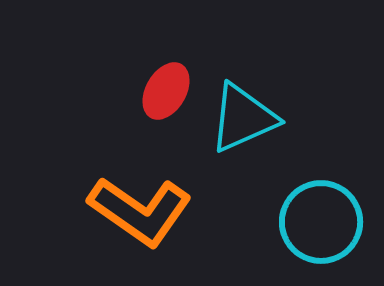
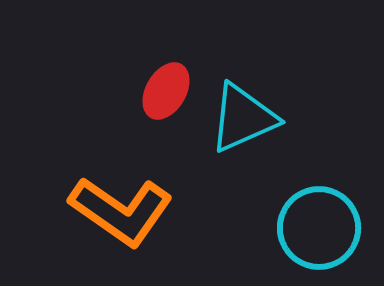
orange L-shape: moved 19 px left
cyan circle: moved 2 px left, 6 px down
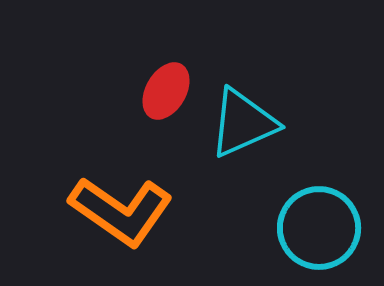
cyan triangle: moved 5 px down
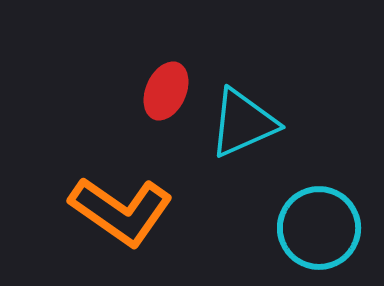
red ellipse: rotated 6 degrees counterclockwise
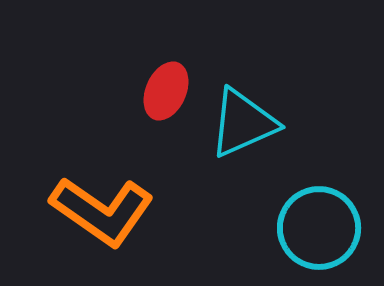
orange L-shape: moved 19 px left
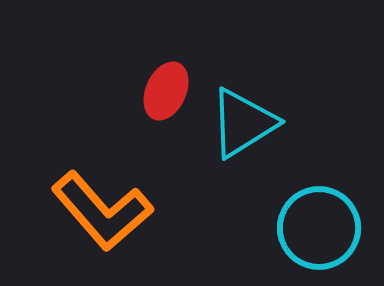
cyan triangle: rotated 8 degrees counterclockwise
orange L-shape: rotated 14 degrees clockwise
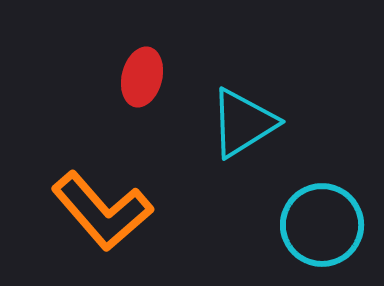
red ellipse: moved 24 px left, 14 px up; rotated 10 degrees counterclockwise
cyan circle: moved 3 px right, 3 px up
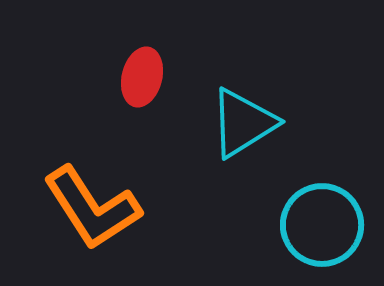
orange L-shape: moved 10 px left, 3 px up; rotated 8 degrees clockwise
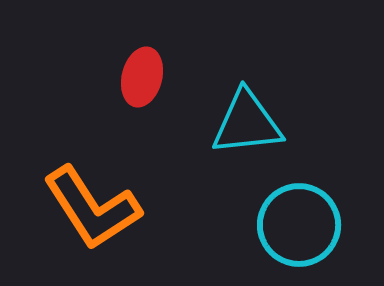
cyan triangle: moved 4 px right; rotated 26 degrees clockwise
cyan circle: moved 23 px left
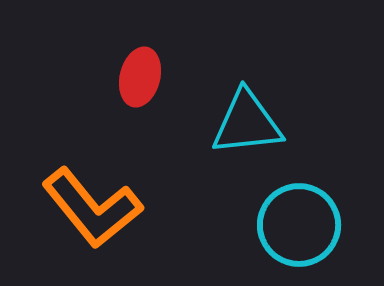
red ellipse: moved 2 px left
orange L-shape: rotated 6 degrees counterclockwise
